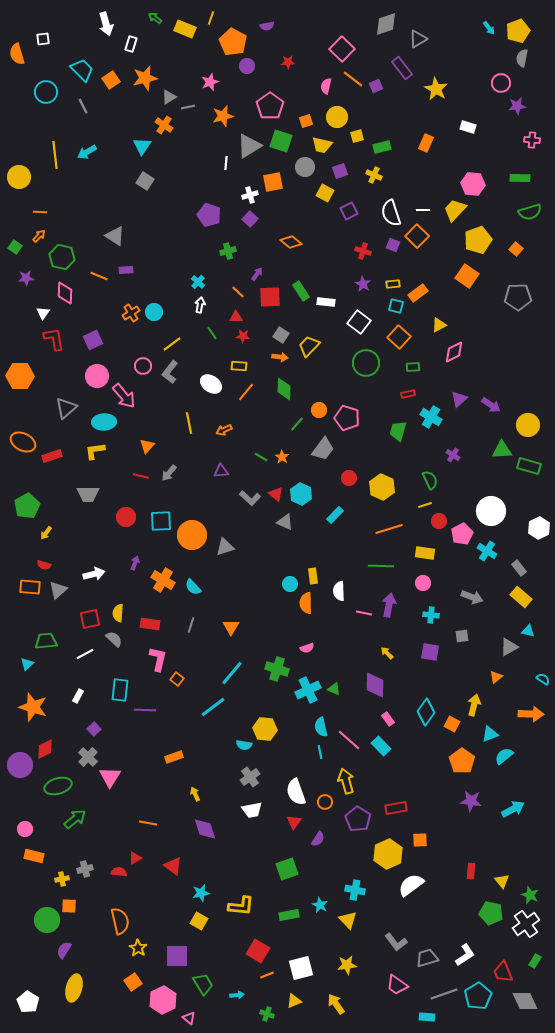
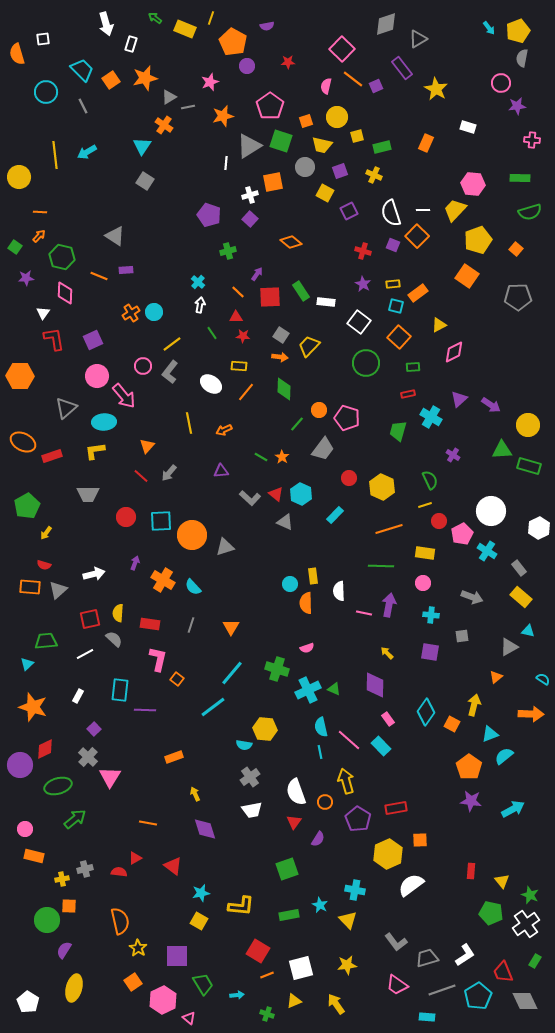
red line at (141, 476): rotated 28 degrees clockwise
orange pentagon at (462, 761): moved 7 px right, 6 px down
gray line at (444, 994): moved 2 px left, 4 px up
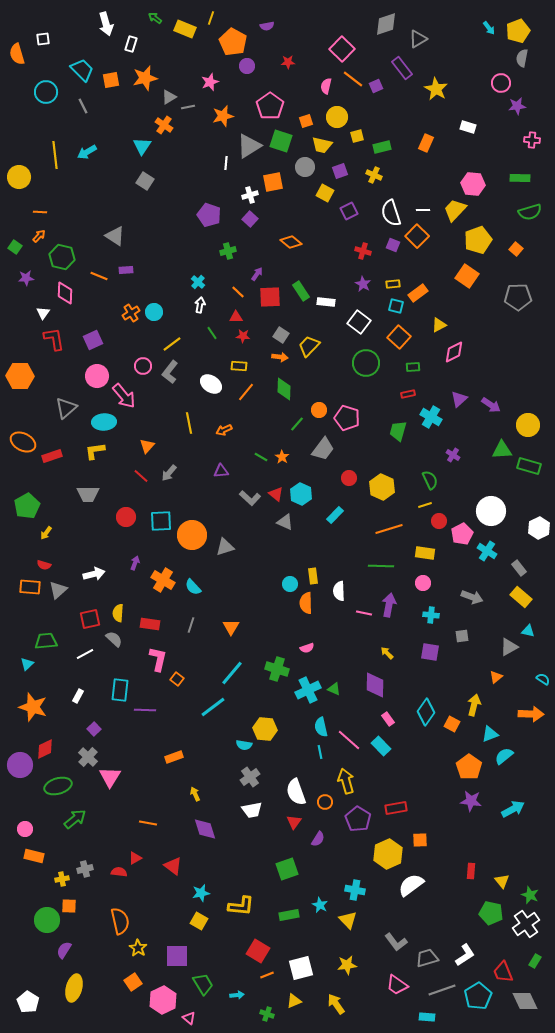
orange square at (111, 80): rotated 24 degrees clockwise
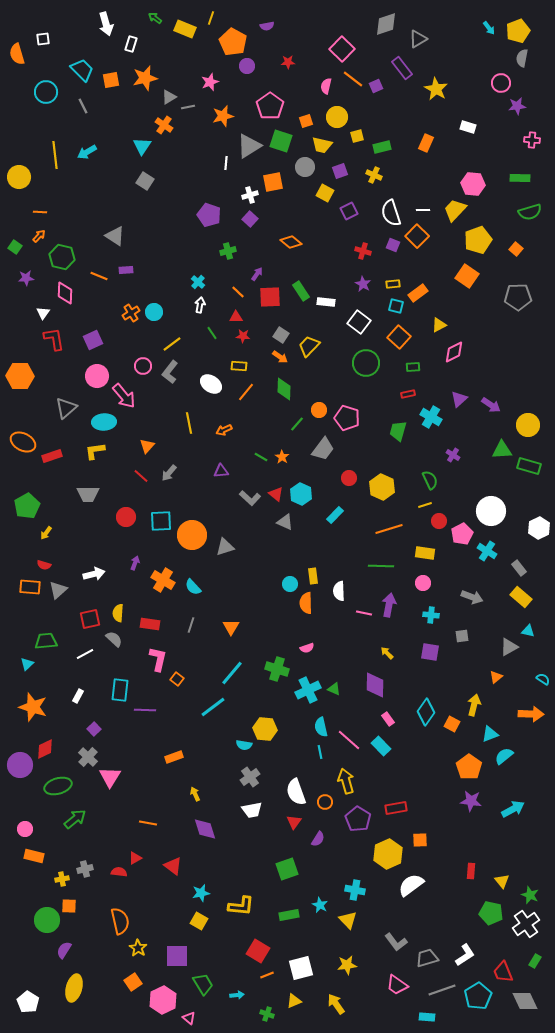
orange arrow at (280, 357): rotated 28 degrees clockwise
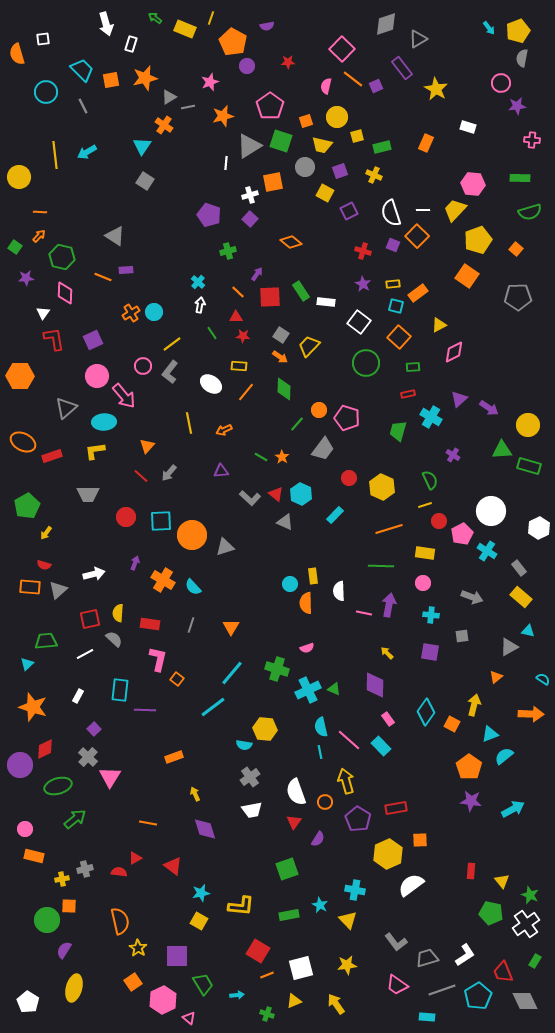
orange line at (99, 276): moved 4 px right, 1 px down
purple arrow at (491, 405): moved 2 px left, 3 px down
